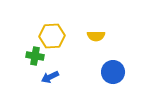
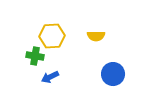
blue circle: moved 2 px down
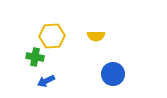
green cross: moved 1 px down
blue arrow: moved 4 px left, 4 px down
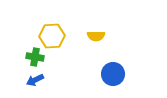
blue arrow: moved 11 px left, 1 px up
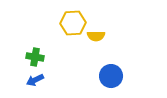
yellow hexagon: moved 21 px right, 13 px up
blue circle: moved 2 px left, 2 px down
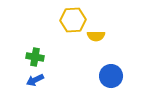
yellow hexagon: moved 3 px up
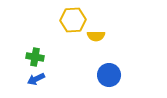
blue circle: moved 2 px left, 1 px up
blue arrow: moved 1 px right, 1 px up
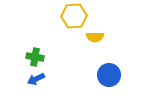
yellow hexagon: moved 1 px right, 4 px up
yellow semicircle: moved 1 px left, 1 px down
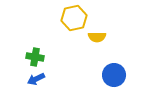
yellow hexagon: moved 2 px down; rotated 10 degrees counterclockwise
yellow semicircle: moved 2 px right
blue circle: moved 5 px right
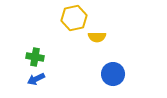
blue circle: moved 1 px left, 1 px up
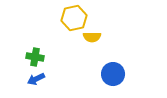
yellow semicircle: moved 5 px left
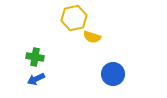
yellow semicircle: rotated 18 degrees clockwise
